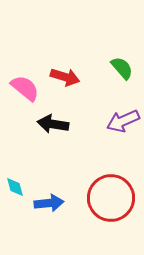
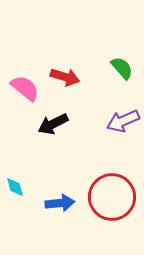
black arrow: rotated 36 degrees counterclockwise
red circle: moved 1 px right, 1 px up
blue arrow: moved 11 px right
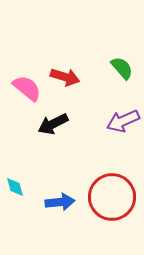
pink semicircle: moved 2 px right
blue arrow: moved 1 px up
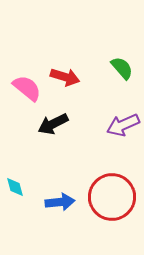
purple arrow: moved 4 px down
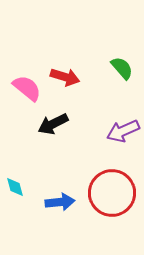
purple arrow: moved 6 px down
red circle: moved 4 px up
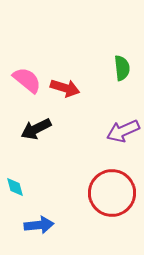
green semicircle: rotated 35 degrees clockwise
red arrow: moved 11 px down
pink semicircle: moved 8 px up
black arrow: moved 17 px left, 5 px down
blue arrow: moved 21 px left, 23 px down
